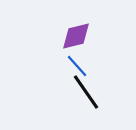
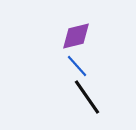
black line: moved 1 px right, 5 px down
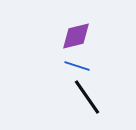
blue line: rotated 30 degrees counterclockwise
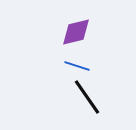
purple diamond: moved 4 px up
